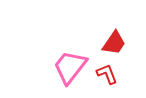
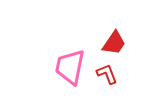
pink trapezoid: rotated 27 degrees counterclockwise
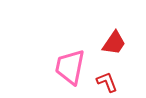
red L-shape: moved 8 px down
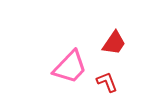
pink trapezoid: rotated 147 degrees counterclockwise
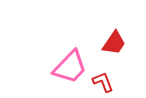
red L-shape: moved 4 px left
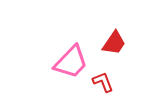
pink trapezoid: moved 1 px right, 5 px up
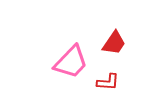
red L-shape: moved 5 px right; rotated 115 degrees clockwise
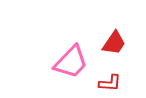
red L-shape: moved 2 px right, 1 px down
